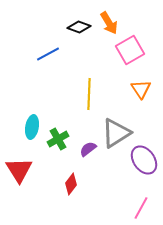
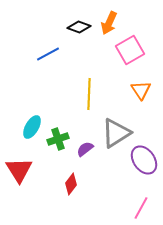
orange arrow: rotated 55 degrees clockwise
orange triangle: moved 1 px down
cyan ellipse: rotated 20 degrees clockwise
green cross: rotated 10 degrees clockwise
purple semicircle: moved 3 px left
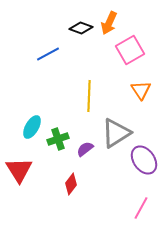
black diamond: moved 2 px right, 1 px down
yellow line: moved 2 px down
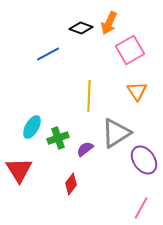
orange triangle: moved 4 px left, 1 px down
green cross: moved 1 px up
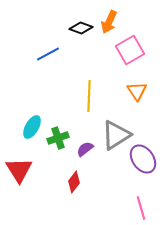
orange arrow: moved 1 px up
gray triangle: moved 2 px down
purple ellipse: moved 1 px left, 1 px up
red diamond: moved 3 px right, 2 px up
pink line: rotated 45 degrees counterclockwise
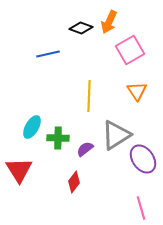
blue line: rotated 15 degrees clockwise
green cross: rotated 20 degrees clockwise
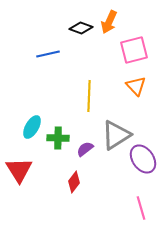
pink square: moved 4 px right; rotated 16 degrees clockwise
orange triangle: moved 1 px left, 5 px up; rotated 10 degrees counterclockwise
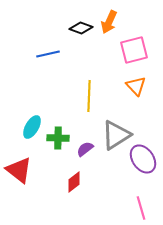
red triangle: rotated 20 degrees counterclockwise
red diamond: rotated 15 degrees clockwise
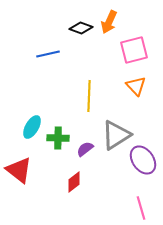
purple ellipse: moved 1 px down
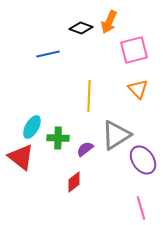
orange triangle: moved 2 px right, 3 px down
red triangle: moved 2 px right, 13 px up
